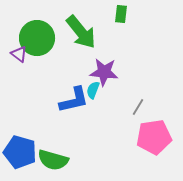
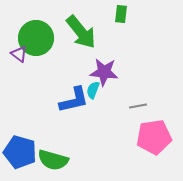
green circle: moved 1 px left
gray line: moved 1 px up; rotated 48 degrees clockwise
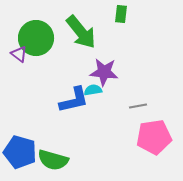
cyan semicircle: rotated 60 degrees clockwise
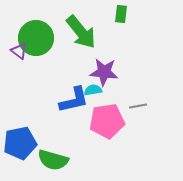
purple triangle: moved 3 px up
pink pentagon: moved 47 px left, 16 px up
blue pentagon: moved 9 px up; rotated 28 degrees counterclockwise
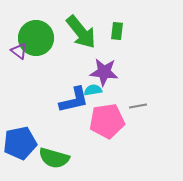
green rectangle: moved 4 px left, 17 px down
green semicircle: moved 1 px right, 2 px up
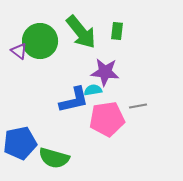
green circle: moved 4 px right, 3 px down
purple star: moved 1 px right
pink pentagon: moved 2 px up
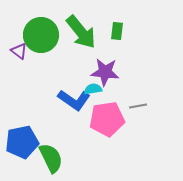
green circle: moved 1 px right, 6 px up
cyan semicircle: moved 1 px up
blue L-shape: rotated 48 degrees clockwise
blue pentagon: moved 2 px right, 1 px up
green semicircle: moved 3 px left; rotated 132 degrees counterclockwise
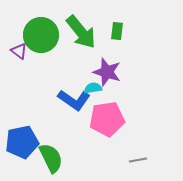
purple star: moved 2 px right; rotated 12 degrees clockwise
cyan semicircle: moved 1 px up
gray line: moved 54 px down
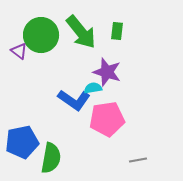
green semicircle: rotated 36 degrees clockwise
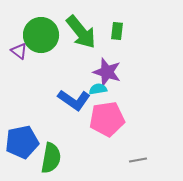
cyan semicircle: moved 5 px right, 1 px down
